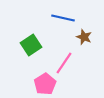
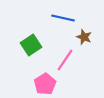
pink line: moved 1 px right, 3 px up
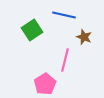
blue line: moved 1 px right, 3 px up
green square: moved 1 px right, 15 px up
pink line: rotated 20 degrees counterclockwise
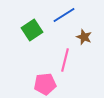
blue line: rotated 45 degrees counterclockwise
pink pentagon: rotated 25 degrees clockwise
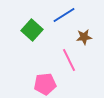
green square: rotated 15 degrees counterclockwise
brown star: rotated 28 degrees counterclockwise
pink line: moved 4 px right; rotated 40 degrees counterclockwise
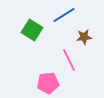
green square: rotated 10 degrees counterclockwise
pink pentagon: moved 3 px right, 1 px up
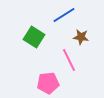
green square: moved 2 px right, 7 px down
brown star: moved 3 px left; rotated 14 degrees clockwise
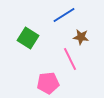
green square: moved 6 px left, 1 px down
pink line: moved 1 px right, 1 px up
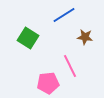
brown star: moved 4 px right
pink line: moved 7 px down
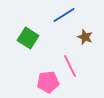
brown star: rotated 14 degrees clockwise
pink pentagon: moved 1 px up
